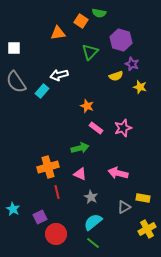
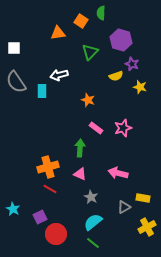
green semicircle: moved 2 px right; rotated 80 degrees clockwise
cyan rectangle: rotated 40 degrees counterclockwise
orange star: moved 1 px right, 6 px up
green arrow: rotated 72 degrees counterclockwise
red line: moved 7 px left, 3 px up; rotated 48 degrees counterclockwise
yellow cross: moved 2 px up
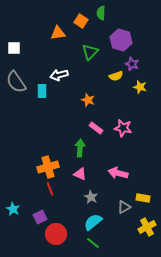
pink star: rotated 30 degrees clockwise
red line: rotated 40 degrees clockwise
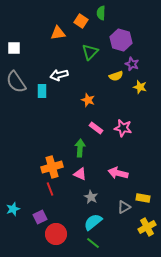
orange cross: moved 4 px right
cyan star: rotated 24 degrees clockwise
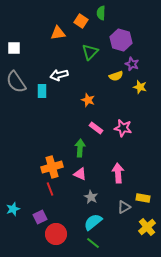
pink arrow: rotated 72 degrees clockwise
yellow cross: rotated 12 degrees counterclockwise
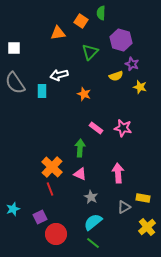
gray semicircle: moved 1 px left, 1 px down
orange star: moved 4 px left, 6 px up
orange cross: rotated 30 degrees counterclockwise
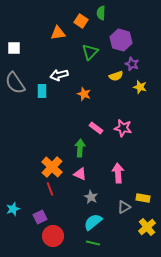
red circle: moved 3 px left, 2 px down
green line: rotated 24 degrees counterclockwise
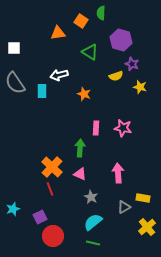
green triangle: rotated 42 degrees counterclockwise
pink rectangle: rotated 56 degrees clockwise
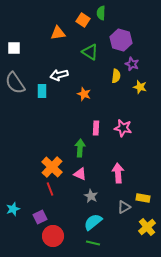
orange square: moved 2 px right, 1 px up
yellow semicircle: rotated 64 degrees counterclockwise
gray star: moved 1 px up
